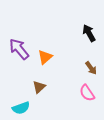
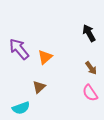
pink semicircle: moved 3 px right
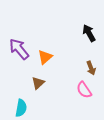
brown arrow: rotated 16 degrees clockwise
brown triangle: moved 1 px left, 4 px up
pink semicircle: moved 6 px left, 3 px up
cyan semicircle: rotated 60 degrees counterclockwise
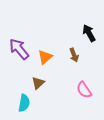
brown arrow: moved 17 px left, 13 px up
cyan semicircle: moved 3 px right, 5 px up
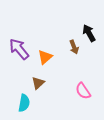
brown arrow: moved 8 px up
pink semicircle: moved 1 px left, 1 px down
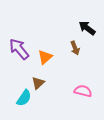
black arrow: moved 2 px left, 5 px up; rotated 24 degrees counterclockwise
brown arrow: moved 1 px right, 1 px down
pink semicircle: rotated 138 degrees clockwise
cyan semicircle: moved 5 px up; rotated 24 degrees clockwise
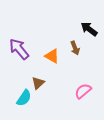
black arrow: moved 2 px right, 1 px down
orange triangle: moved 7 px right, 1 px up; rotated 49 degrees counterclockwise
pink semicircle: rotated 54 degrees counterclockwise
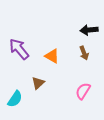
black arrow: moved 1 px down; rotated 42 degrees counterclockwise
brown arrow: moved 9 px right, 5 px down
pink semicircle: rotated 18 degrees counterclockwise
cyan semicircle: moved 9 px left, 1 px down
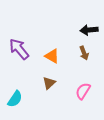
brown triangle: moved 11 px right
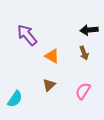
purple arrow: moved 8 px right, 14 px up
brown triangle: moved 2 px down
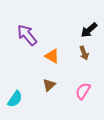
black arrow: rotated 36 degrees counterclockwise
